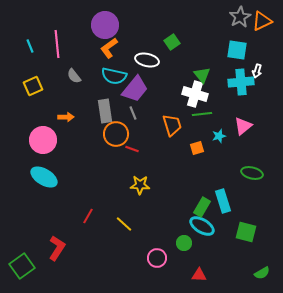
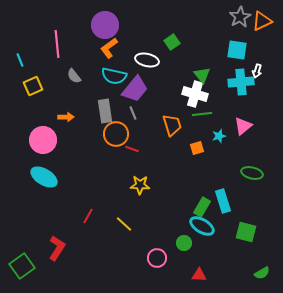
cyan line at (30, 46): moved 10 px left, 14 px down
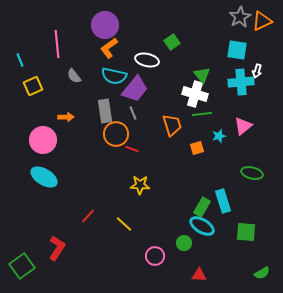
red line at (88, 216): rotated 14 degrees clockwise
green square at (246, 232): rotated 10 degrees counterclockwise
pink circle at (157, 258): moved 2 px left, 2 px up
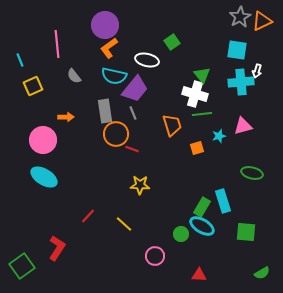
pink triangle at (243, 126): rotated 24 degrees clockwise
green circle at (184, 243): moved 3 px left, 9 px up
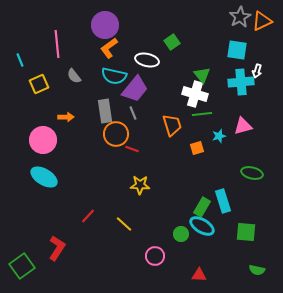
yellow square at (33, 86): moved 6 px right, 2 px up
green semicircle at (262, 273): moved 5 px left, 3 px up; rotated 42 degrees clockwise
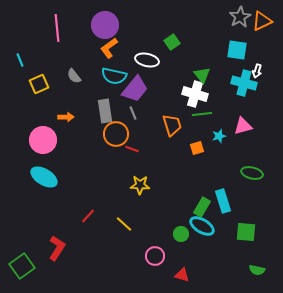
pink line at (57, 44): moved 16 px up
cyan cross at (241, 82): moved 3 px right, 1 px down; rotated 20 degrees clockwise
red triangle at (199, 275): moved 17 px left; rotated 14 degrees clockwise
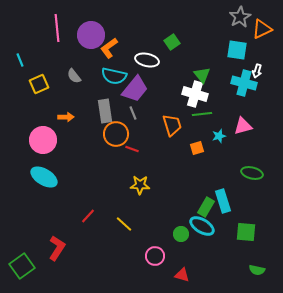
orange triangle at (262, 21): moved 8 px down
purple circle at (105, 25): moved 14 px left, 10 px down
green rectangle at (202, 207): moved 4 px right
